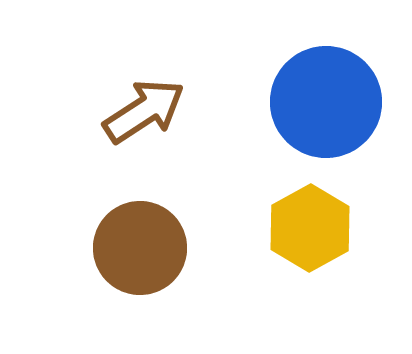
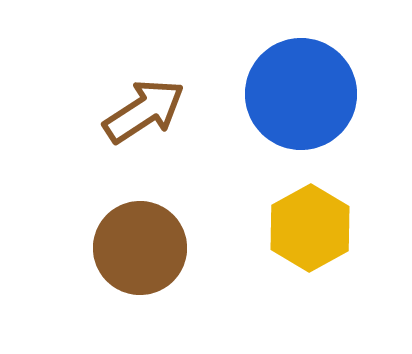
blue circle: moved 25 px left, 8 px up
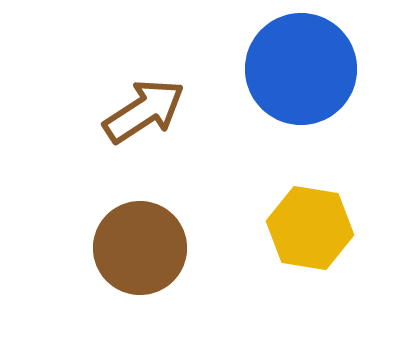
blue circle: moved 25 px up
yellow hexagon: rotated 22 degrees counterclockwise
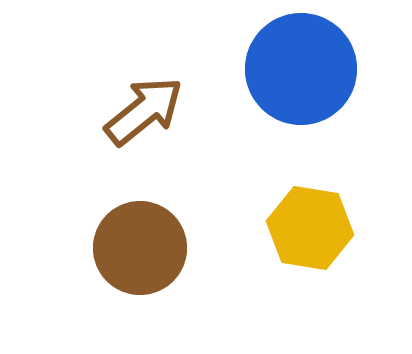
brown arrow: rotated 6 degrees counterclockwise
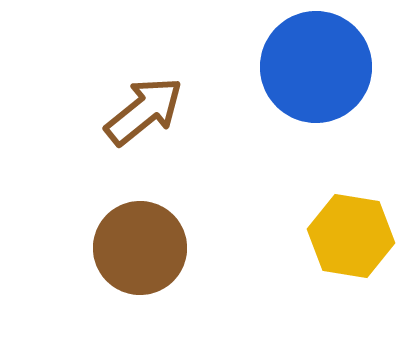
blue circle: moved 15 px right, 2 px up
yellow hexagon: moved 41 px right, 8 px down
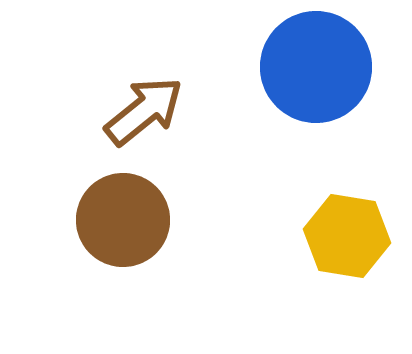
yellow hexagon: moved 4 px left
brown circle: moved 17 px left, 28 px up
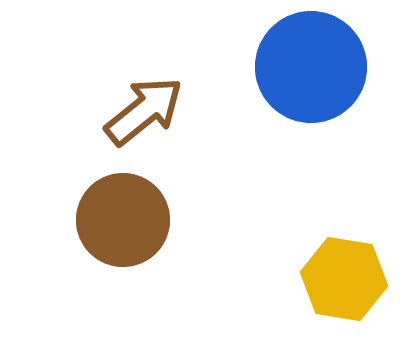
blue circle: moved 5 px left
yellow hexagon: moved 3 px left, 43 px down
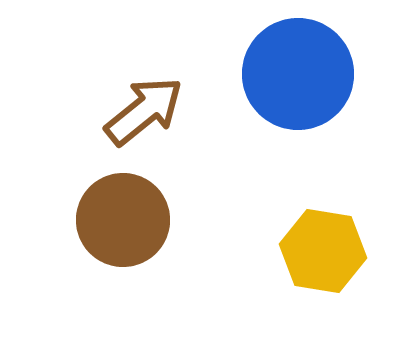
blue circle: moved 13 px left, 7 px down
yellow hexagon: moved 21 px left, 28 px up
